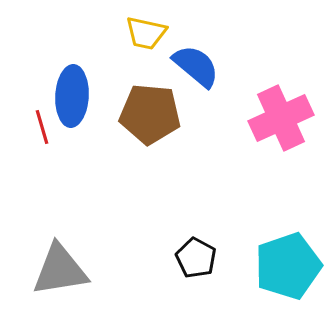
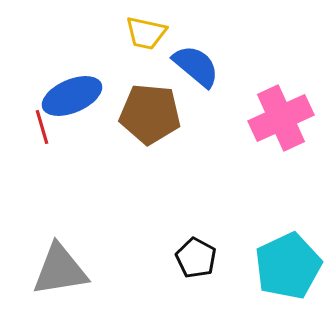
blue ellipse: rotated 64 degrees clockwise
cyan pentagon: rotated 6 degrees counterclockwise
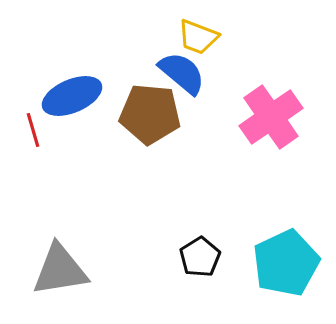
yellow trapezoid: moved 52 px right, 4 px down; rotated 9 degrees clockwise
blue semicircle: moved 14 px left, 7 px down
pink cross: moved 10 px left, 1 px up; rotated 10 degrees counterclockwise
red line: moved 9 px left, 3 px down
black pentagon: moved 4 px right, 1 px up; rotated 12 degrees clockwise
cyan pentagon: moved 2 px left, 3 px up
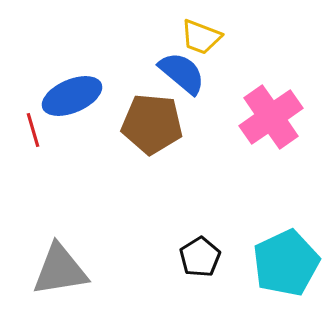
yellow trapezoid: moved 3 px right
brown pentagon: moved 2 px right, 10 px down
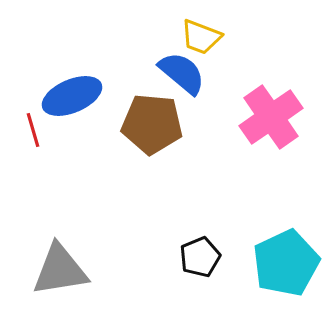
black pentagon: rotated 9 degrees clockwise
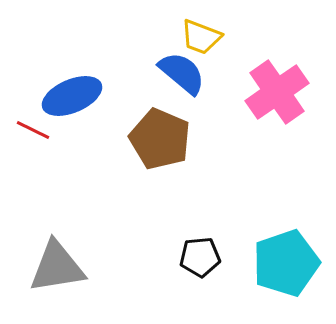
pink cross: moved 6 px right, 25 px up
brown pentagon: moved 8 px right, 15 px down; rotated 18 degrees clockwise
red line: rotated 48 degrees counterclockwise
black pentagon: rotated 18 degrees clockwise
cyan pentagon: rotated 6 degrees clockwise
gray triangle: moved 3 px left, 3 px up
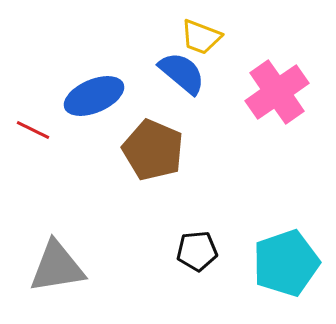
blue ellipse: moved 22 px right
brown pentagon: moved 7 px left, 11 px down
black pentagon: moved 3 px left, 6 px up
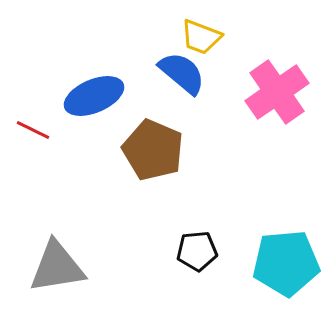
cyan pentagon: rotated 14 degrees clockwise
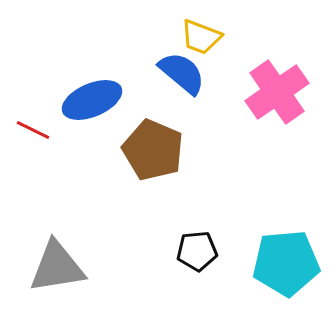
blue ellipse: moved 2 px left, 4 px down
